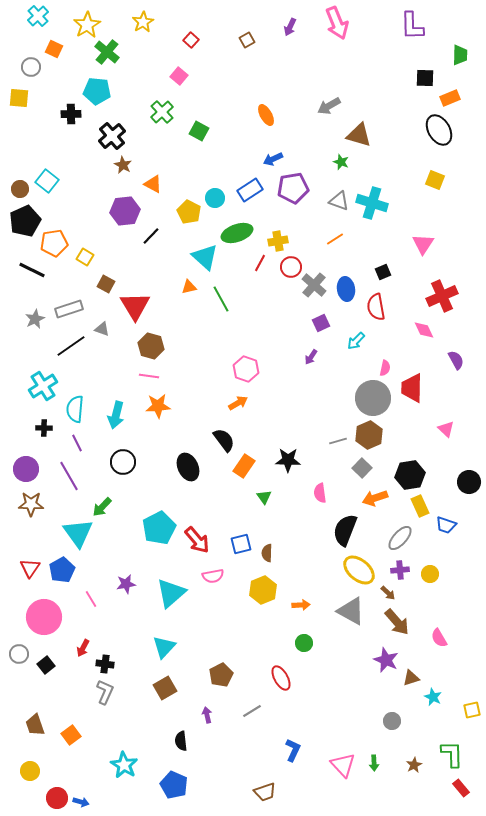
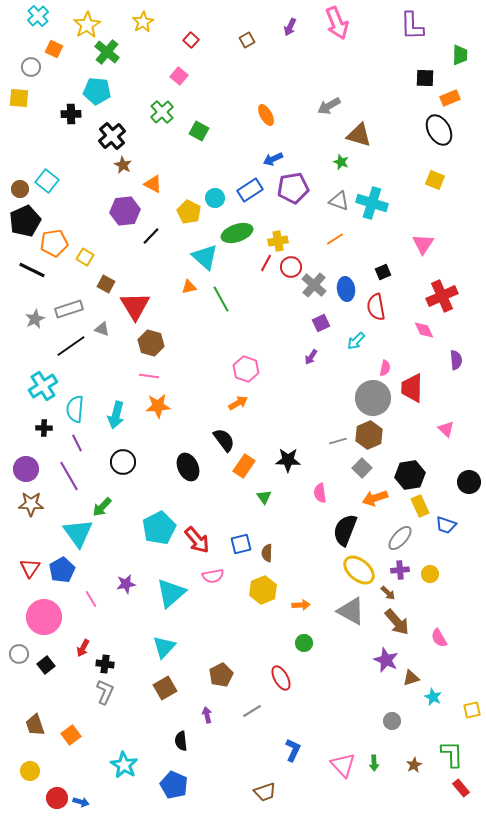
red line at (260, 263): moved 6 px right
brown hexagon at (151, 346): moved 3 px up
purple semicircle at (456, 360): rotated 24 degrees clockwise
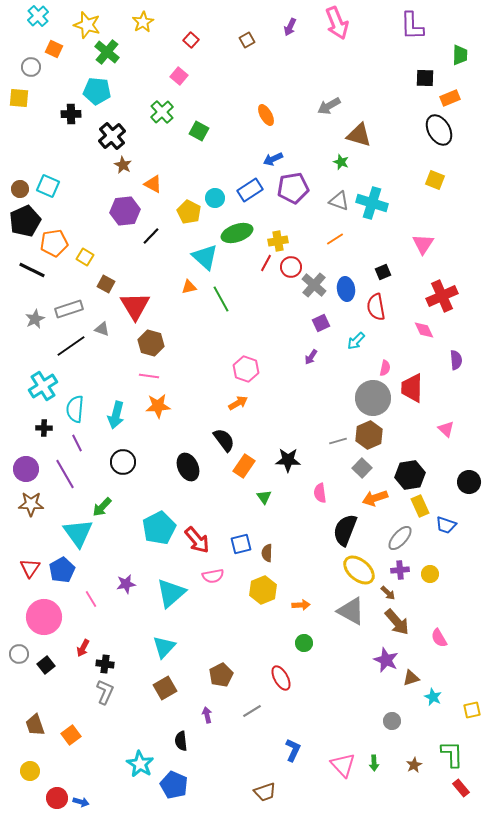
yellow star at (87, 25): rotated 24 degrees counterclockwise
cyan square at (47, 181): moved 1 px right, 5 px down; rotated 15 degrees counterclockwise
purple line at (69, 476): moved 4 px left, 2 px up
cyan star at (124, 765): moved 16 px right, 1 px up
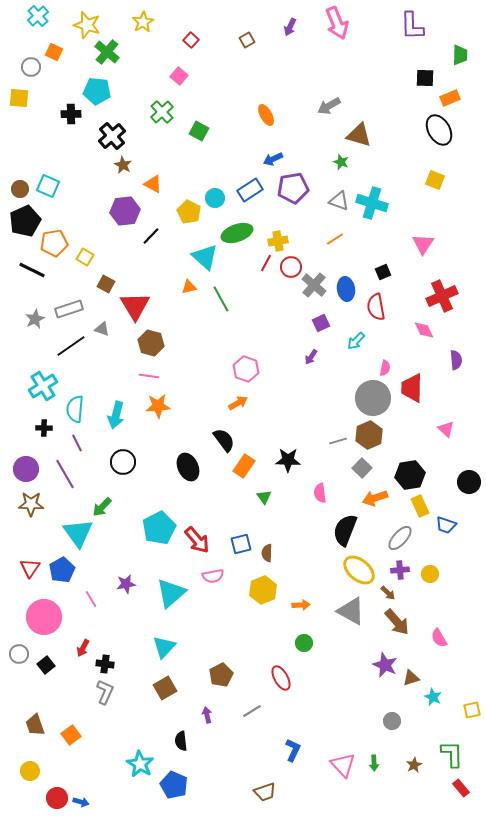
orange square at (54, 49): moved 3 px down
purple star at (386, 660): moved 1 px left, 5 px down
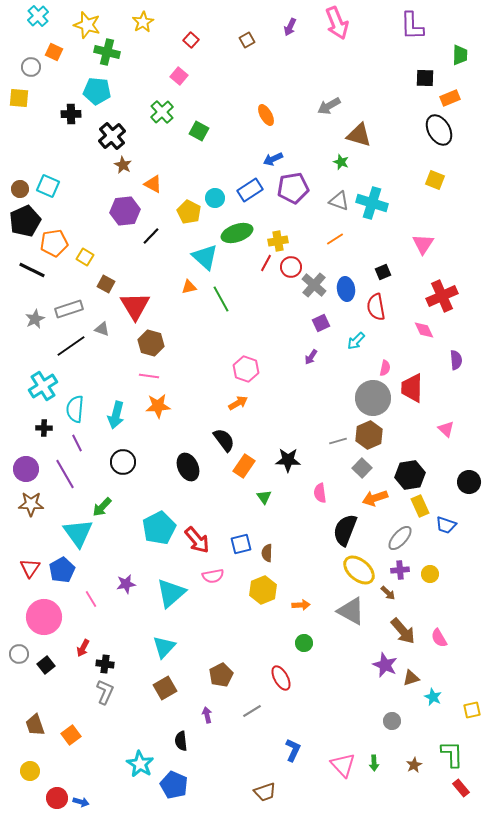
green cross at (107, 52): rotated 25 degrees counterclockwise
brown arrow at (397, 622): moved 6 px right, 9 px down
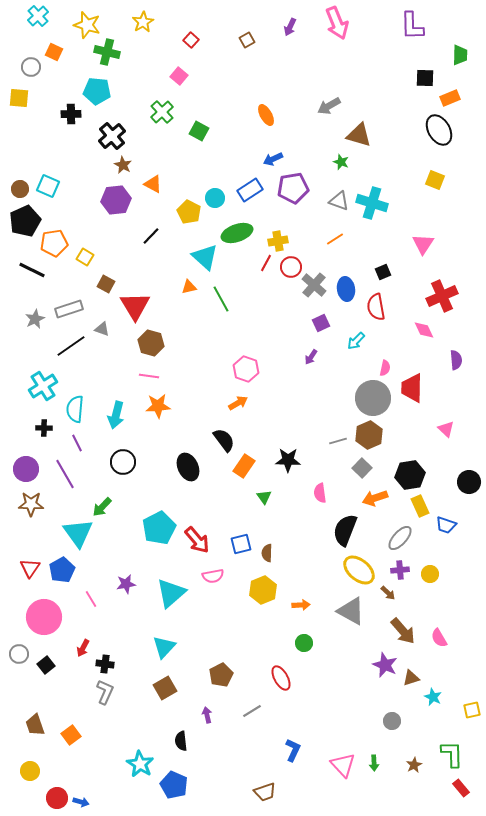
purple hexagon at (125, 211): moved 9 px left, 11 px up
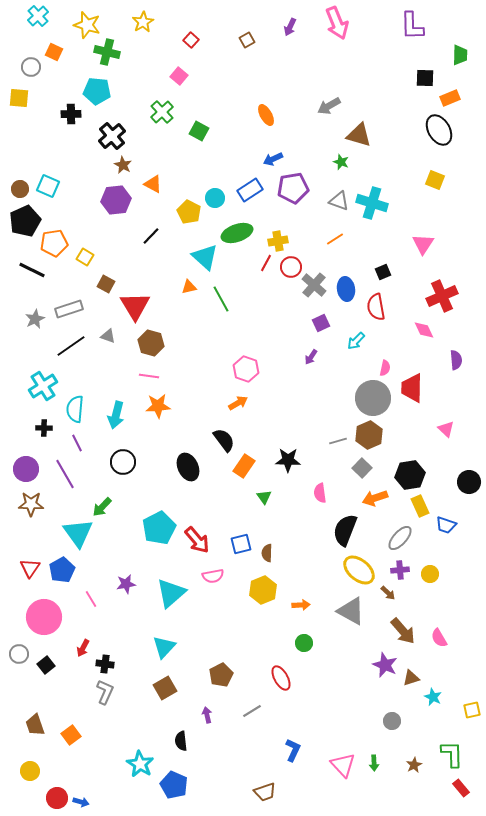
gray triangle at (102, 329): moved 6 px right, 7 px down
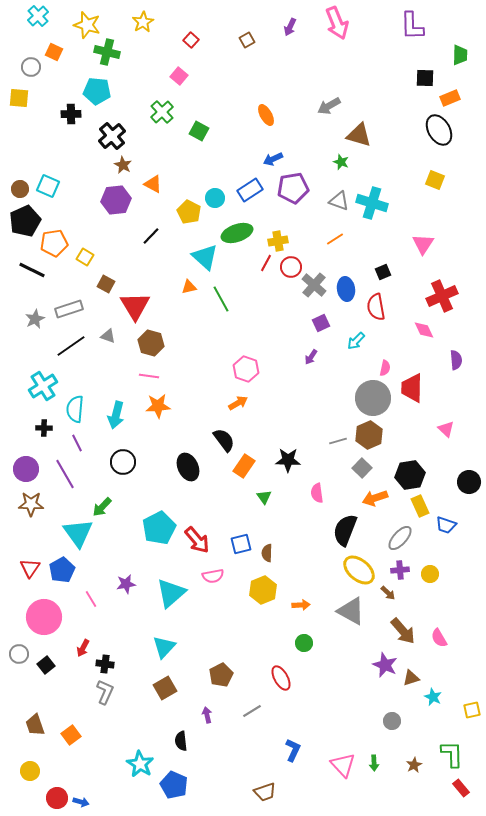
pink semicircle at (320, 493): moved 3 px left
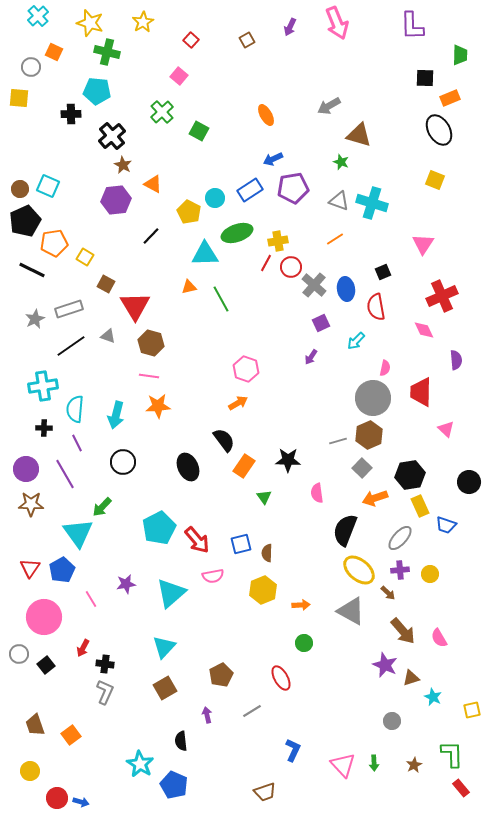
yellow star at (87, 25): moved 3 px right, 2 px up
cyan triangle at (205, 257): moved 3 px up; rotated 44 degrees counterclockwise
cyan cross at (43, 386): rotated 24 degrees clockwise
red trapezoid at (412, 388): moved 9 px right, 4 px down
